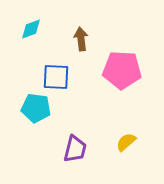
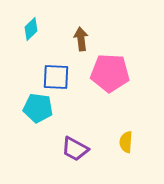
cyan diamond: rotated 25 degrees counterclockwise
pink pentagon: moved 12 px left, 3 px down
cyan pentagon: moved 2 px right
yellow semicircle: rotated 45 degrees counterclockwise
purple trapezoid: rotated 104 degrees clockwise
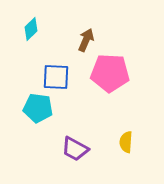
brown arrow: moved 5 px right, 1 px down; rotated 30 degrees clockwise
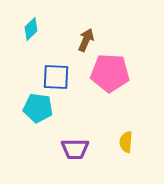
purple trapezoid: rotated 28 degrees counterclockwise
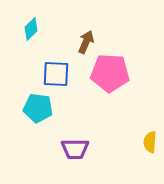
brown arrow: moved 2 px down
blue square: moved 3 px up
yellow semicircle: moved 24 px right
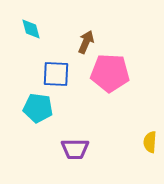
cyan diamond: rotated 60 degrees counterclockwise
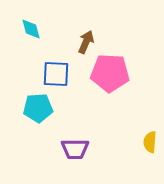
cyan pentagon: rotated 12 degrees counterclockwise
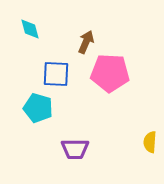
cyan diamond: moved 1 px left
cyan pentagon: rotated 20 degrees clockwise
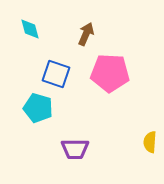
brown arrow: moved 8 px up
blue square: rotated 16 degrees clockwise
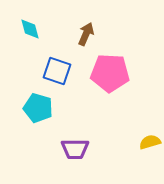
blue square: moved 1 px right, 3 px up
yellow semicircle: rotated 70 degrees clockwise
